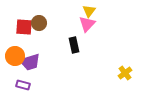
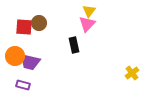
purple trapezoid: rotated 30 degrees clockwise
yellow cross: moved 7 px right
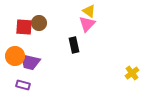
yellow triangle: rotated 32 degrees counterclockwise
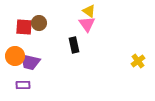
pink triangle: rotated 18 degrees counterclockwise
yellow cross: moved 6 px right, 12 px up
purple rectangle: rotated 16 degrees counterclockwise
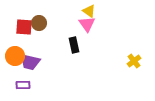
yellow cross: moved 4 px left
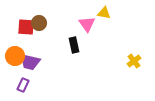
yellow triangle: moved 15 px right, 2 px down; rotated 24 degrees counterclockwise
red square: moved 2 px right
purple rectangle: rotated 64 degrees counterclockwise
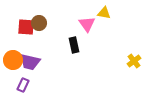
orange circle: moved 2 px left, 4 px down
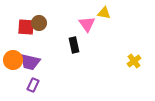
purple rectangle: moved 10 px right
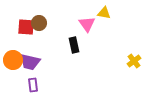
purple rectangle: rotated 32 degrees counterclockwise
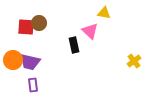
pink triangle: moved 3 px right, 7 px down; rotated 12 degrees counterclockwise
